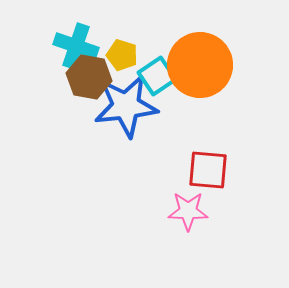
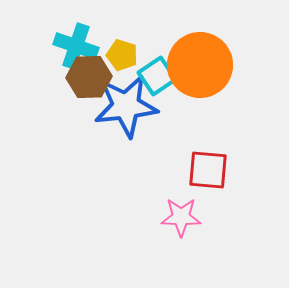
brown hexagon: rotated 12 degrees counterclockwise
pink star: moved 7 px left, 6 px down
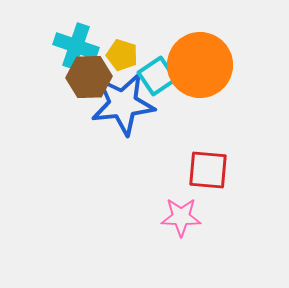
blue star: moved 3 px left, 2 px up
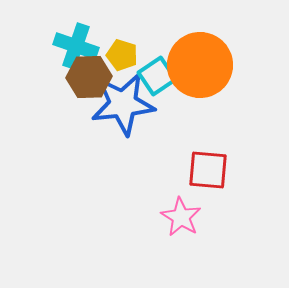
pink star: rotated 30 degrees clockwise
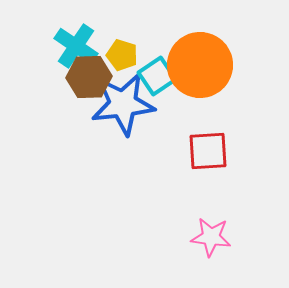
cyan cross: rotated 15 degrees clockwise
red square: moved 19 px up; rotated 9 degrees counterclockwise
pink star: moved 30 px right, 20 px down; rotated 24 degrees counterclockwise
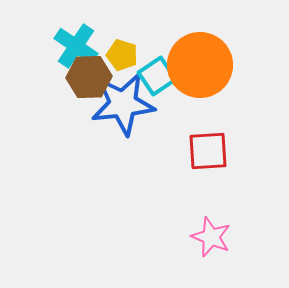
pink star: rotated 15 degrees clockwise
